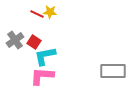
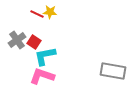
gray cross: moved 2 px right
gray rectangle: rotated 10 degrees clockwise
pink L-shape: rotated 15 degrees clockwise
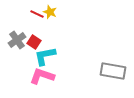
yellow star: rotated 16 degrees clockwise
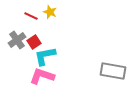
red line: moved 6 px left, 2 px down
red square: rotated 24 degrees clockwise
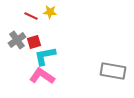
yellow star: rotated 16 degrees counterclockwise
red square: rotated 16 degrees clockwise
pink L-shape: rotated 15 degrees clockwise
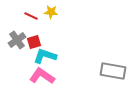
yellow star: moved 1 px right
cyan L-shape: rotated 30 degrees clockwise
